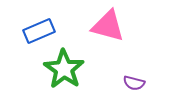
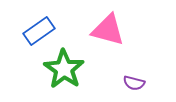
pink triangle: moved 4 px down
blue rectangle: rotated 12 degrees counterclockwise
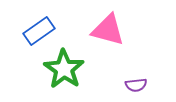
purple semicircle: moved 2 px right, 2 px down; rotated 20 degrees counterclockwise
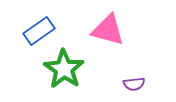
purple semicircle: moved 2 px left, 1 px up
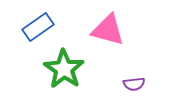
blue rectangle: moved 1 px left, 4 px up
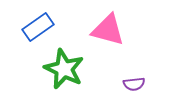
green star: rotated 9 degrees counterclockwise
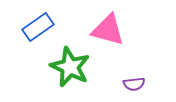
green star: moved 6 px right, 2 px up
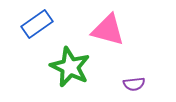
blue rectangle: moved 1 px left, 3 px up
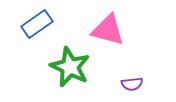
purple semicircle: moved 2 px left
